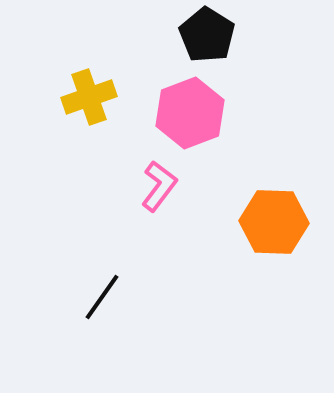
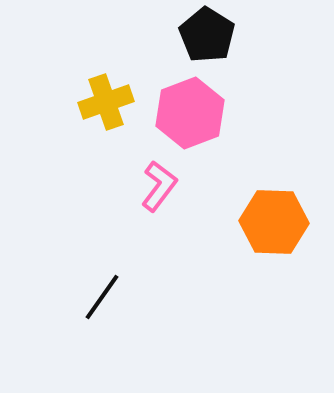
yellow cross: moved 17 px right, 5 px down
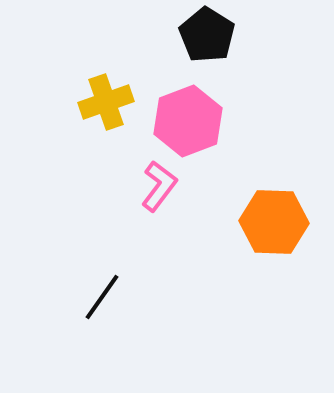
pink hexagon: moved 2 px left, 8 px down
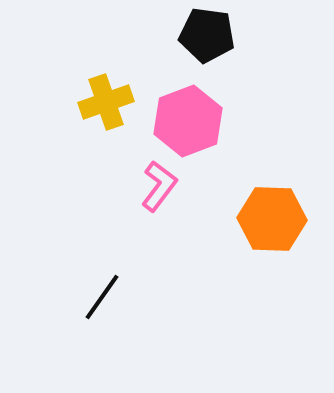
black pentagon: rotated 24 degrees counterclockwise
orange hexagon: moved 2 px left, 3 px up
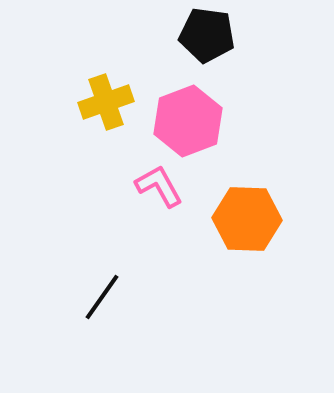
pink L-shape: rotated 66 degrees counterclockwise
orange hexagon: moved 25 px left
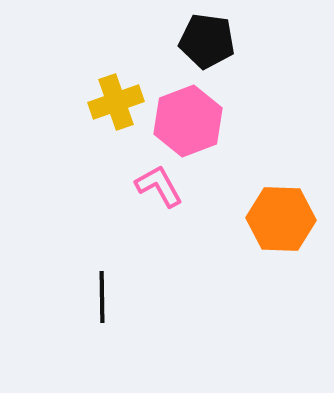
black pentagon: moved 6 px down
yellow cross: moved 10 px right
orange hexagon: moved 34 px right
black line: rotated 36 degrees counterclockwise
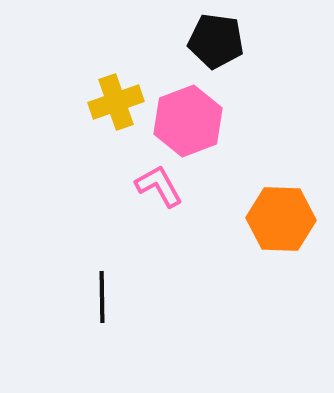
black pentagon: moved 9 px right
